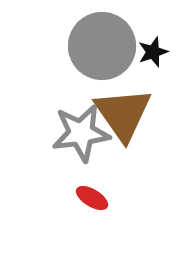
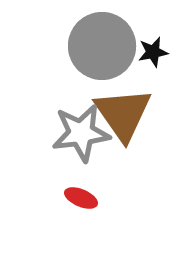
black star: rotated 8 degrees clockwise
red ellipse: moved 11 px left; rotated 8 degrees counterclockwise
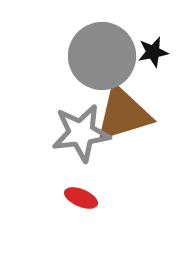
gray circle: moved 10 px down
brown triangle: rotated 48 degrees clockwise
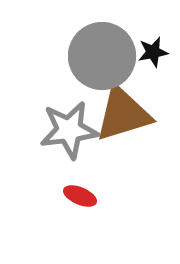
gray star: moved 12 px left, 3 px up
red ellipse: moved 1 px left, 2 px up
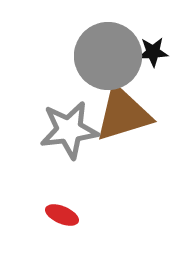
black star: rotated 8 degrees clockwise
gray circle: moved 6 px right
red ellipse: moved 18 px left, 19 px down
